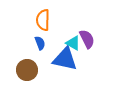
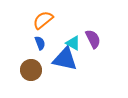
orange semicircle: rotated 50 degrees clockwise
purple semicircle: moved 6 px right
brown circle: moved 4 px right
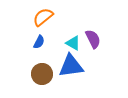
orange semicircle: moved 3 px up
blue semicircle: moved 1 px left, 1 px up; rotated 48 degrees clockwise
blue triangle: moved 6 px right, 7 px down; rotated 20 degrees counterclockwise
brown circle: moved 11 px right, 4 px down
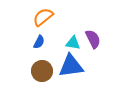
cyan triangle: rotated 21 degrees counterclockwise
brown circle: moved 3 px up
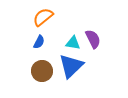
blue triangle: rotated 36 degrees counterclockwise
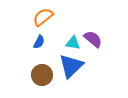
purple semicircle: rotated 24 degrees counterclockwise
brown circle: moved 4 px down
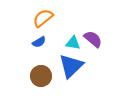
orange semicircle: moved 1 px down
blue semicircle: rotated 32 degrees clockwise
brown circle: moved 1 px left, 1 px down
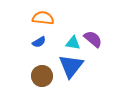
orange semicircle: rotated 45 degrees clockwise
blue triangle: rotated 8 degrees counterclockwise
brown circle: moved 1 px right
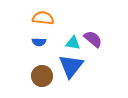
blue semicircle: rotated 32 degrees clockwise
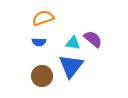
orange semicircle: rotated 25 degrees counterclockwise
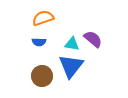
cyan triangle: moved 1 px left, 1 px down
